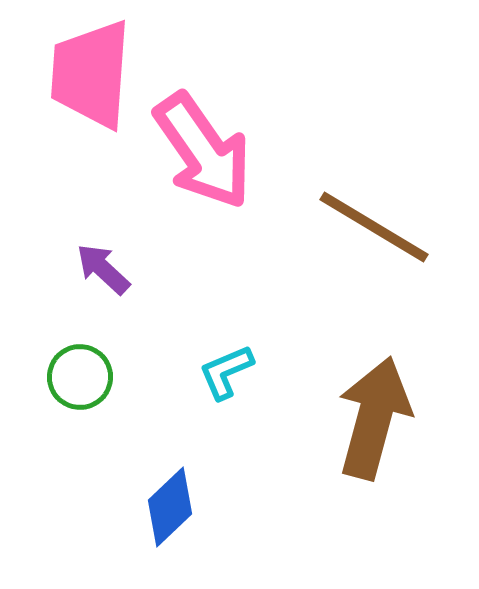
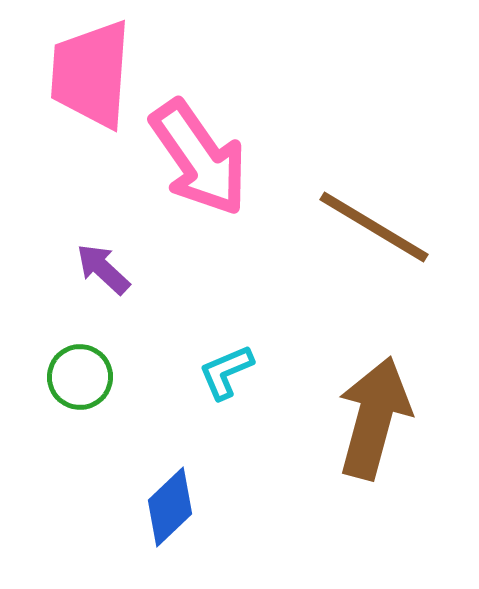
pink arrow: moved 4 px left, 7 px down
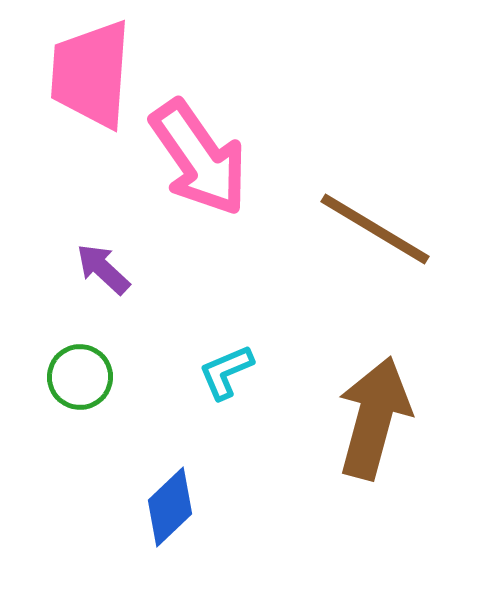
brown line: moved 1 px right, 2 px down
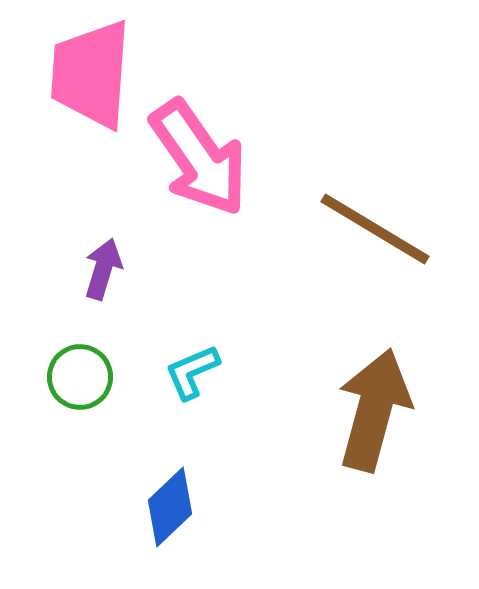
purple arrow: rotated 64 degrees clockwise
cyan L-shape: moved 34 px left
brown arrow: moved 8 px up
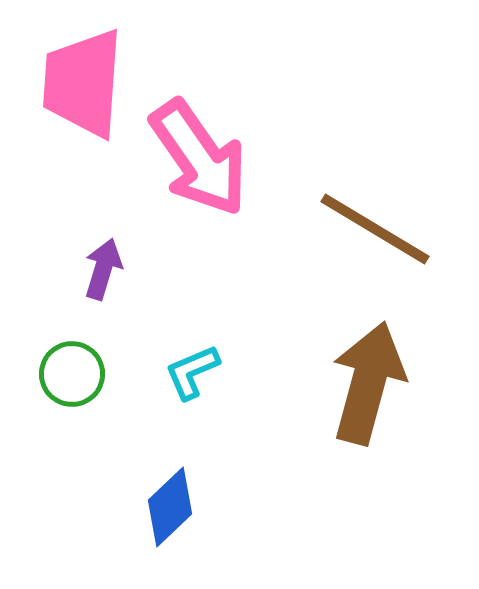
pink trapezoid: moved 8 px left, 9 px down
green circle: moved 8 px left, 3 px up
brown arrow: moved 6 px left, 27 px up
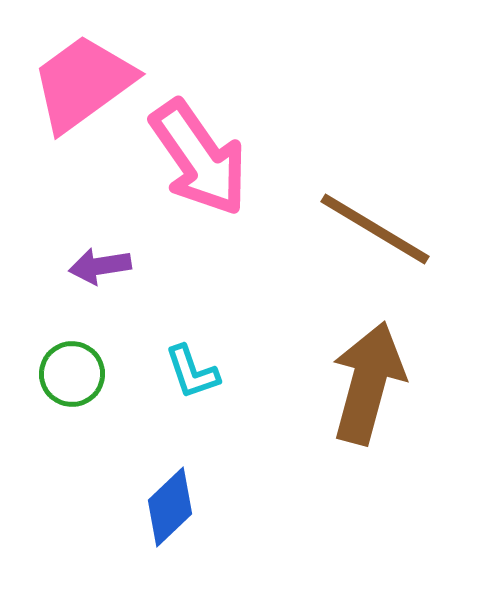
pink trapezoid: rotated 50 degrees clockwise
purple arrow: moved 3 px left, 3 px up; rotated 116 degrees counterclockwise
cyan L-shape: rotated 86 degrees counterclockwise
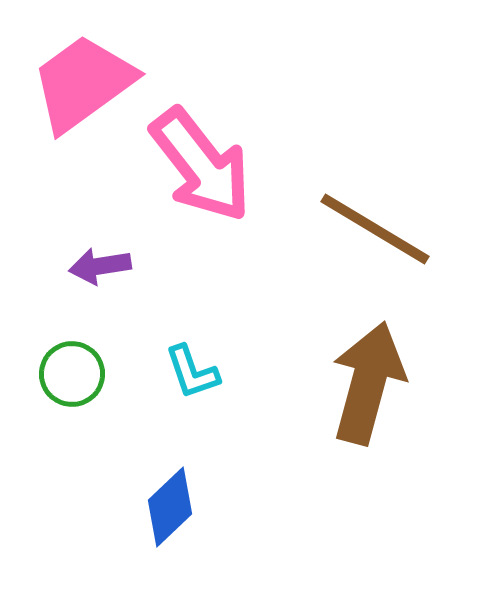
pink arrow: moved 2 px right, 7 px down; rotated 3 degrees counterclockwise
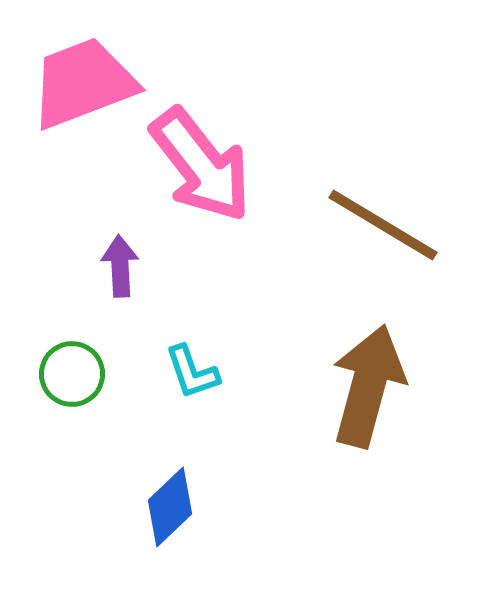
pink trapezoid: rotated 15 degrees clockwise
brown line: moved 8 px right, 4 px up
purple arrow: moved 20 px right; rotated 96 degrees clockwise
brown arrow: moved 3 px down
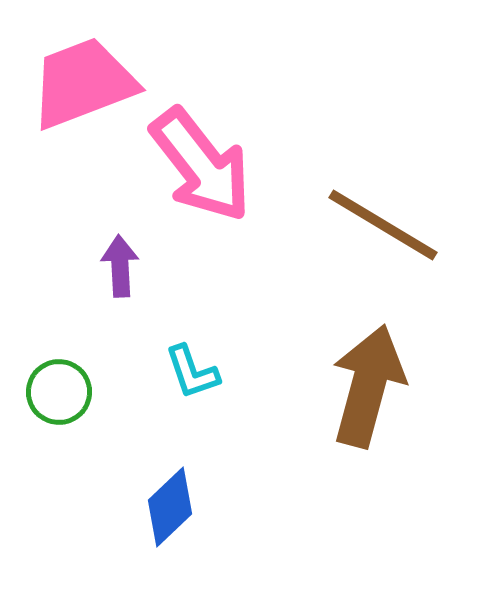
green circle: moved 13 px left, 18 px down
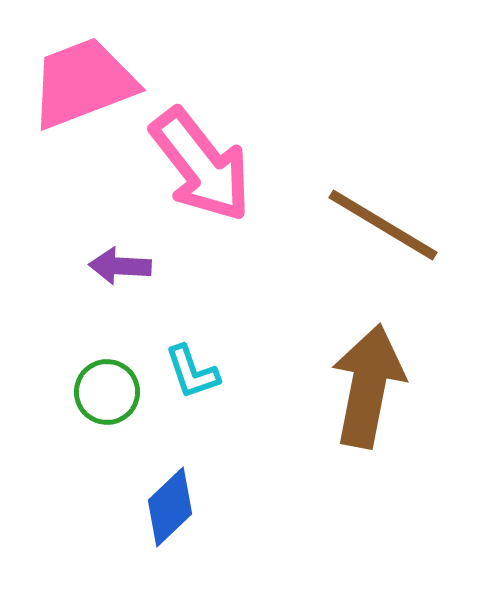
purple arrow: rotated 84 degrees counterclockwise
brown arrow: rotated 4 degrees counterclockwise
green circle: moved 48 px right
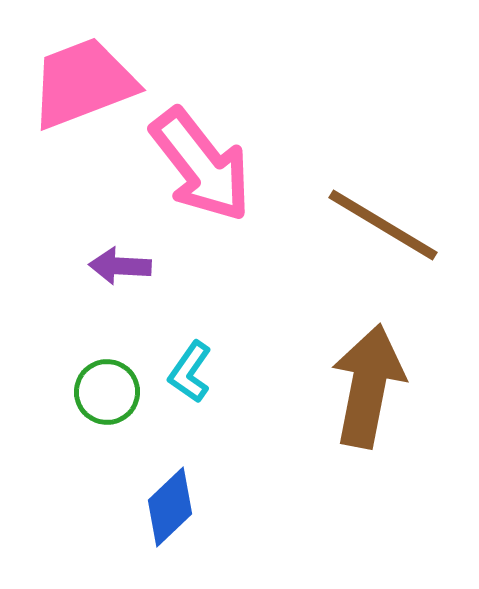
cyan L-shape: moved 2 px left; rotated 54 degrees clockwise
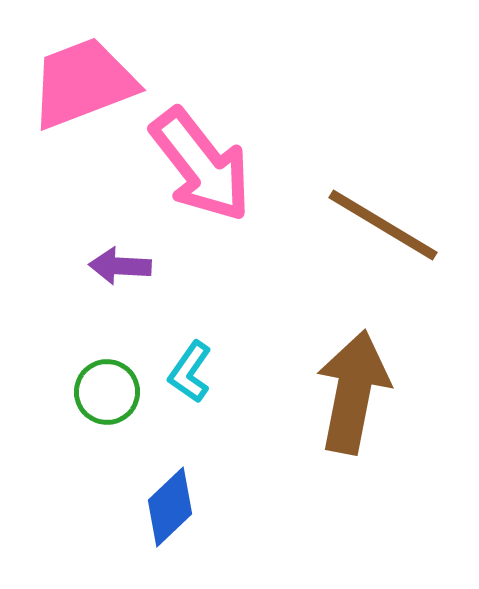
brown arrow: moved 15 px left, 6 px down
